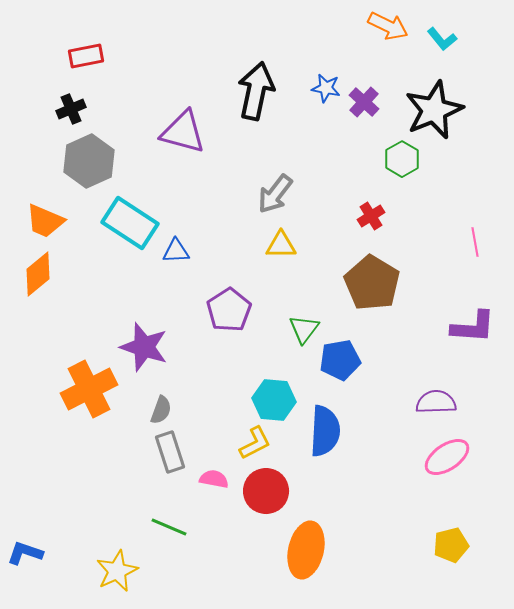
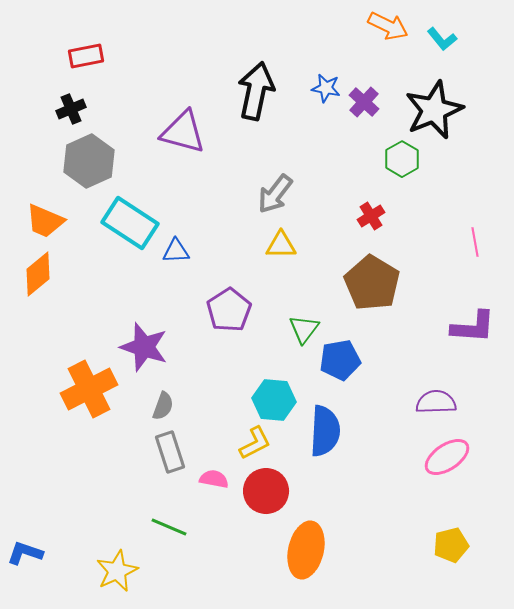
gray semicircle: moved 2 px right, 4 px up
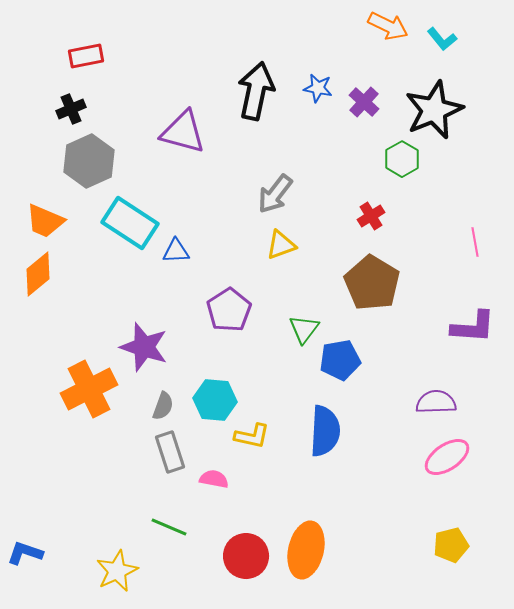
blue star: moved 8 px left
yellow triangle: rotated 20 degrees counterclockwise
cyan hexagon: moved 59 px left
yellow L-shape: moved 3 px left, 7 px up; rotated 39 degrees clockwise
red circle: moved 20 px left, 65 px down
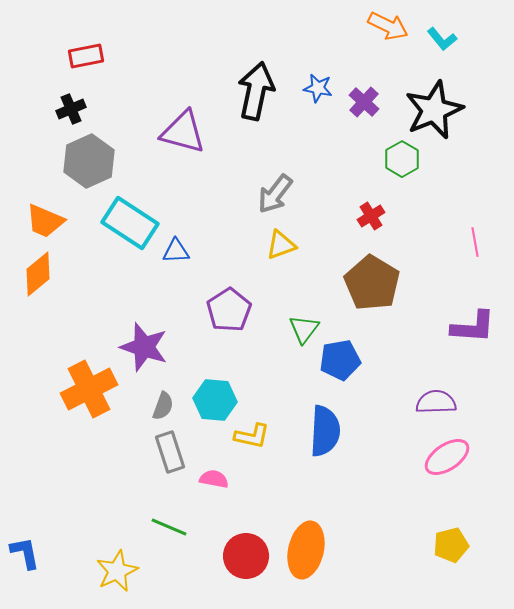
blue L-shape: rotated 60 degrees clockwise
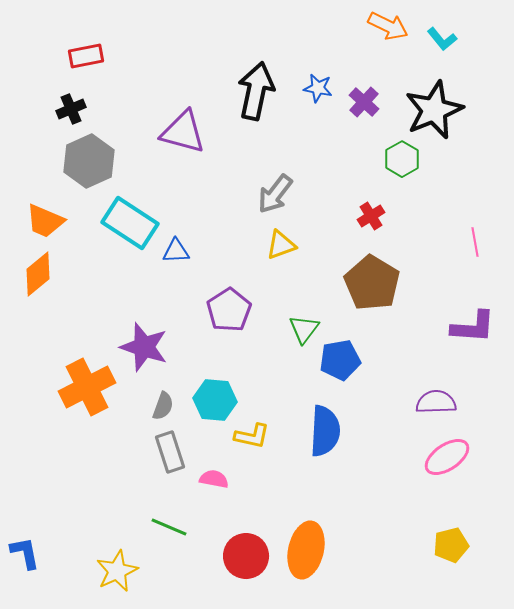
orange cross: moved 2 px left, 2 px up
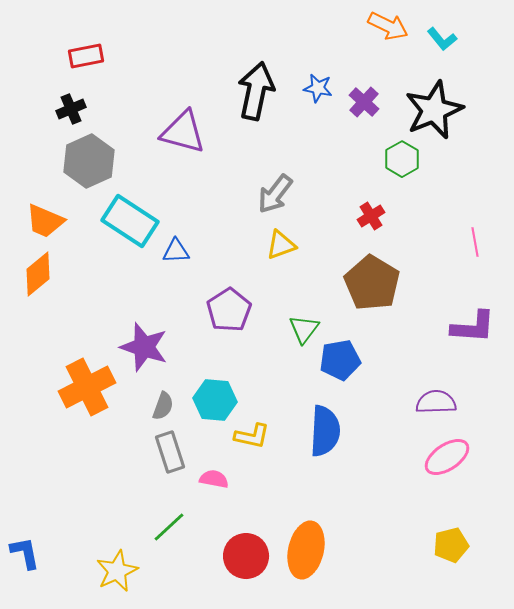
cyan rectangle: moved 2 px up
green line: rotated 66 degrees counterclockwise
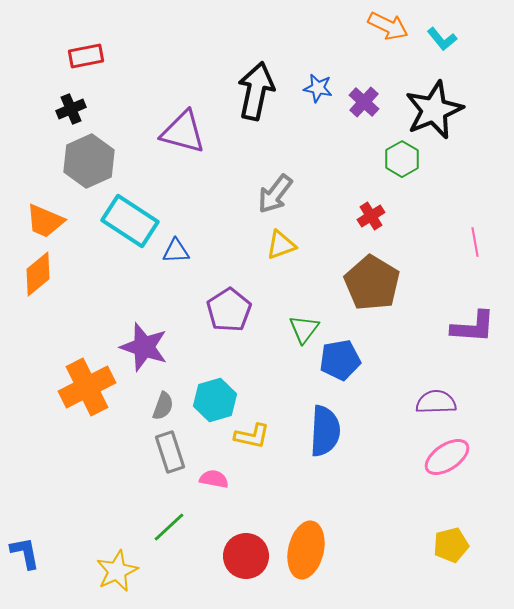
cyan hexagon: rotated 21 degrees counterclockwise
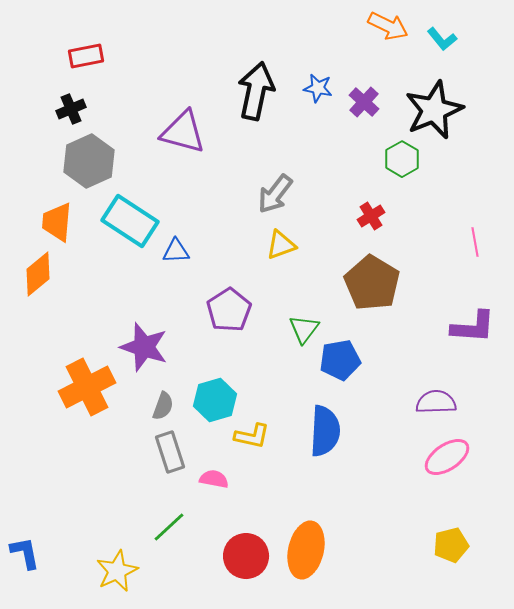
orange trapezoid: moved 12 px right, 1 px down; rotated 72 degrees clockwise
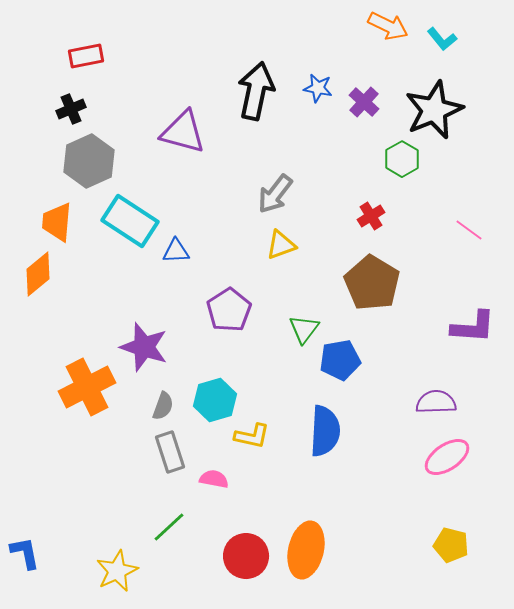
pink line: moved 6 px left, 12 px up; rotated 44 degrees counterclockwise
yellow pentagon: rotated 28 degrees clockwise
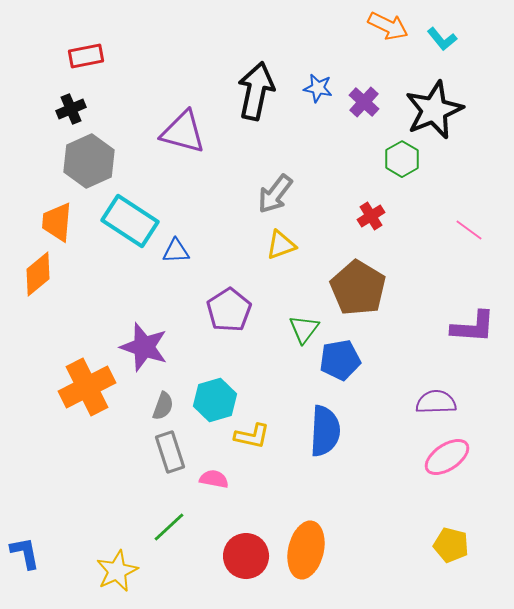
brown pentagon: moved 14 px left, 5 px down
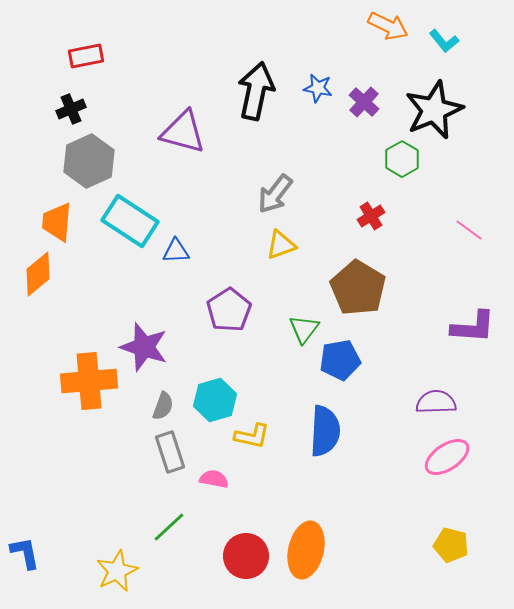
cyan L-shape: moved 2 px right, 2 px down
orange cross: moved 2 px right, 6 px up; rotated 22 degrees clockwise
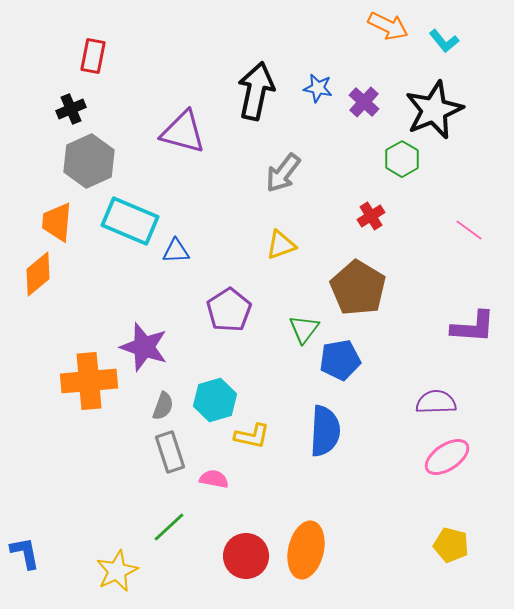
red rectangle: moved 7 px right; rotated 68 degrees counterclockwise
gray arrow: moved 8 px right, 21 px up
cyan rectangle: rotated 10 degrees counterclockwise
